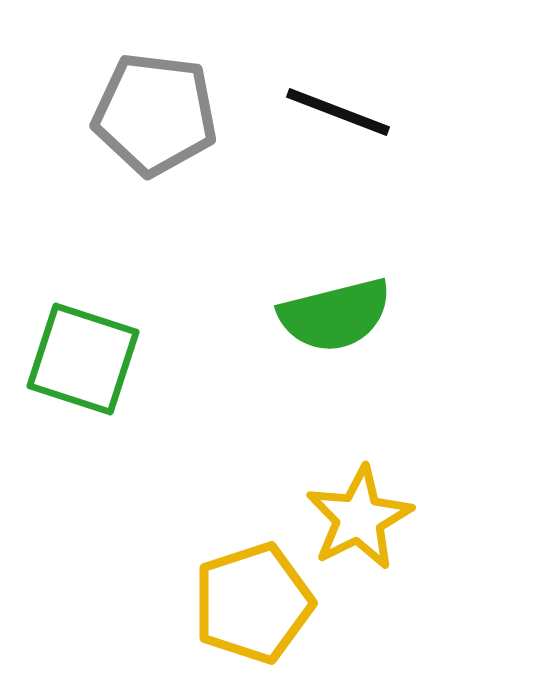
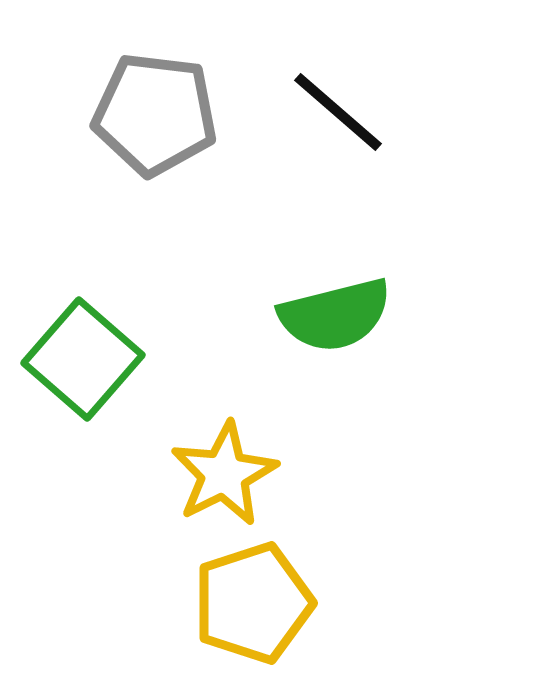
black line: rotated 20 degrees clockwise
green square: rotated 23 degrees clockwise
yellow star: moved 135 px left, 44 px up
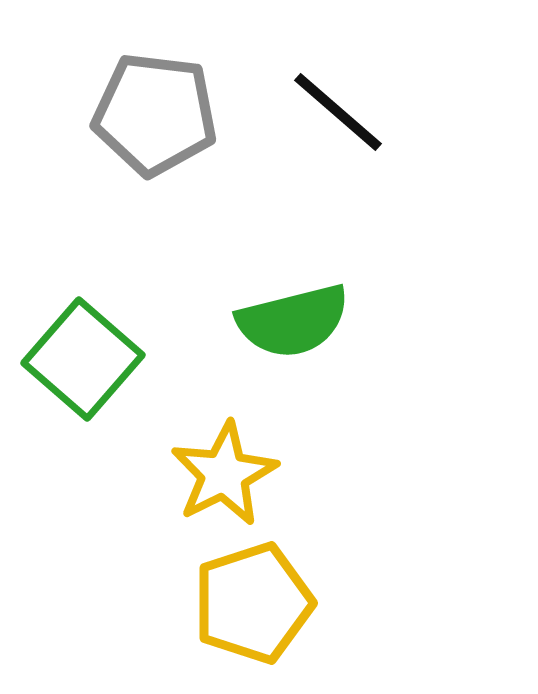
green semicircle: moved 42 px left, 6 px down
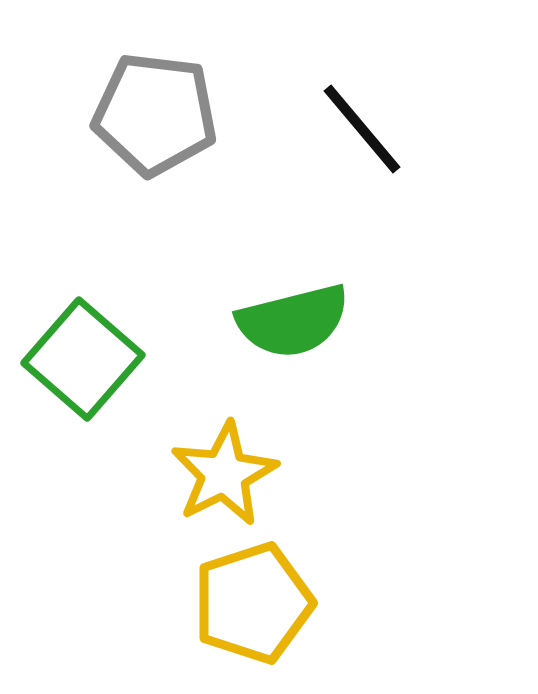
black line: moved 24 px right, 17 px down; rotated 9 degrees clockwise
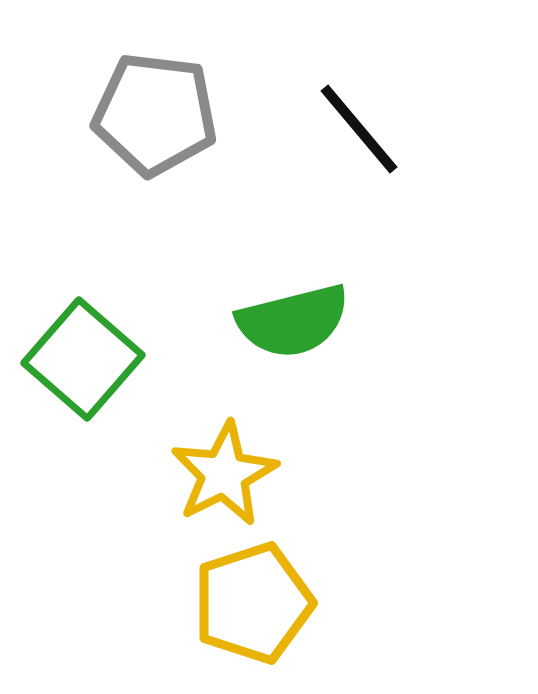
black line: moved 3 px left
